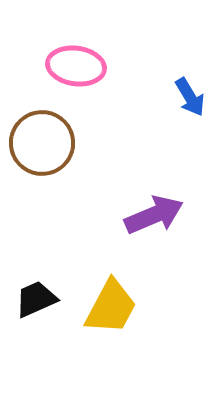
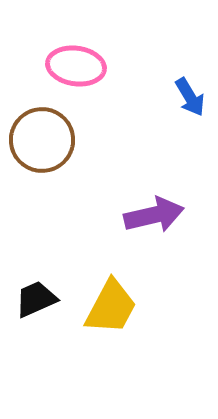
brown circle: moved 3 px up
purple arrow: rotated 10 degrees clockwise
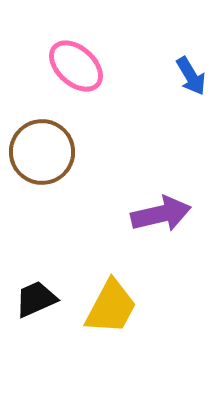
pink ellipse: rotated 34 degrees clockwise
blue arrow: moved 1 px right, 21 px up
brown circle: moved 12 px down
purple arrow: moved 7 px right, 1 px up
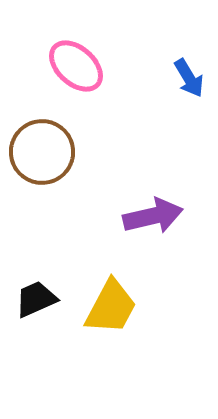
blue arrow: moved 2 px left, 2 px down
purple arrow: moved 8 px left, 2 px down
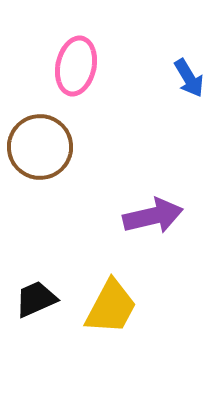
pink ellipse: rotated 60 degrees clockwise
brown circle: moved 2 px left, 5 px up
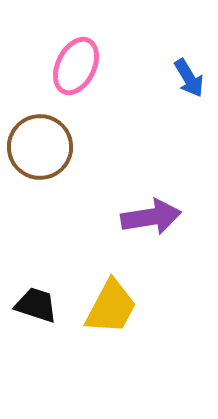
pink ellipse: rotated 14 degrees clockwise
purple arrow: moved 2 px left, 1 px down; rotated 4 degrees clockwise
black trapezoid: moved 6 px down; rotated 42 degrees clockwise
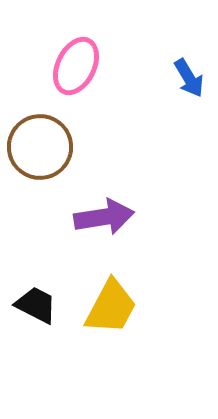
purple arrow: moved 47 px left
black trapezoid: rotated 9 degrees clockwise
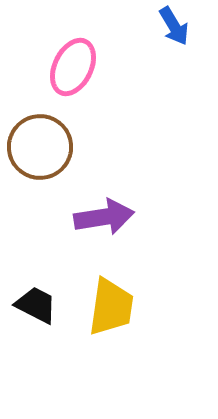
pink ellipse: moved 3 px left, 1 px down
blue arrow: moved 15 px left, 52 px up
yellow trapezoid: rotated 20 degrees counterclockwise
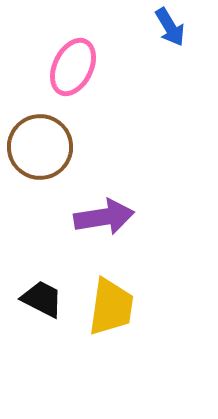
blue arrow: moved 4 px left, 1 px down
black trapezoid: moved 6 px right, 6 px up
